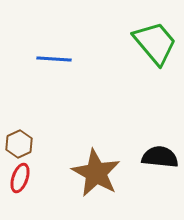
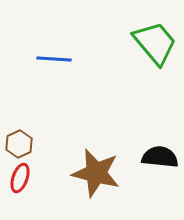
brown star: rotated 15 degrees counterclockwise
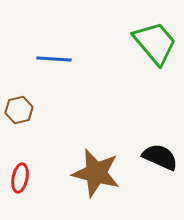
brown hexagon: moved 34 px up; rotated 12 degrees clockwise
black semicircle: rotated 18 degrees clockwise
red ellipse: rotated 8 degrees counterclockwise
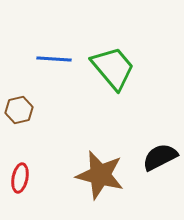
green trapezoid: moved 42 px left, 25 px down
black semicircle: rotated 51 degrees counterclockwise
brown star: moved 4 px right, 2 px down
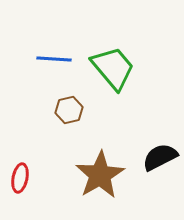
brown hexagon: moved 50 px right
brown star: rotated 27 degrees clockwise
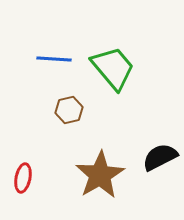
red ellipse: moved 3 px right
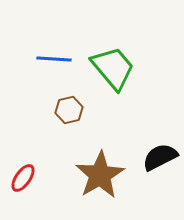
red ellipse: rotated 24 degrees clockwise
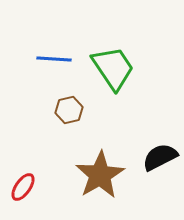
green trapezoid: rotated 6 degrees clockwise
red ellipse: moved 9 px down
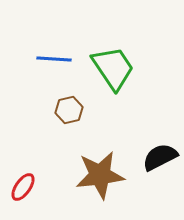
brown star: rotated 24 degrees clockwise
